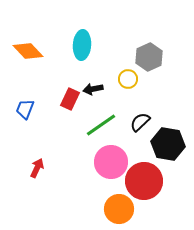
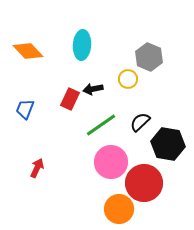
gray hexagon: rotated 12 degrees counterclockwise
red circle: moved 2 px down
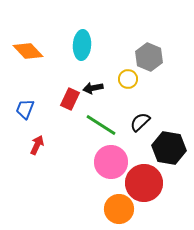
black arrow: moved 1 px up
green line: rotated 68 degrees clockwise
black hexagon: moved 1 px right, 4 px down
red arrow: moved 23 px up
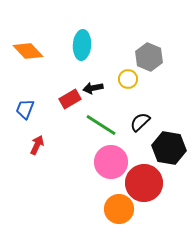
red rectangle: rotated 35 degrees clockwise
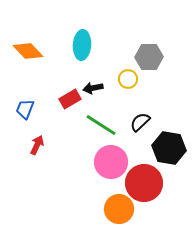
gray hexagon: rotated 24 degrees counterclockwise
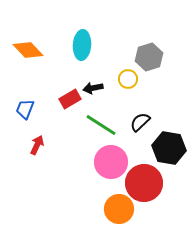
orange diamond: moved 1 px up
gray hexagon: rotated 16 degrees counterclockwise
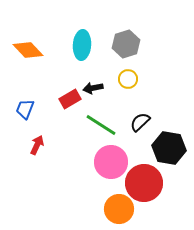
gray hexagon: moved 23 px left, 13 px up
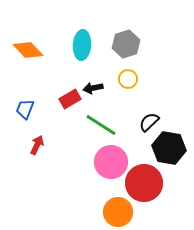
black semicircle: moved 9 px right
orange circle: moved 1 px left, 3 px down
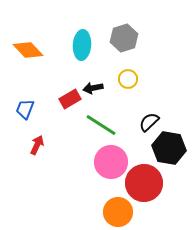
gray hexagon: moved 2 px left, 6 px up
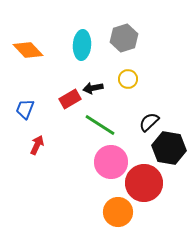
green line: moved 1 px left
